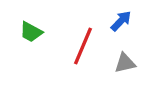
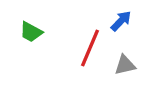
red line: moved 7 px right, 2 px down
gray triangle: moved 2 px down
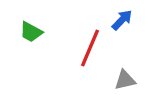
blue arrow: moved 1 px right, 1 px up
gray triangle: moved 15 px down
